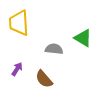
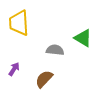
gray semicircle: moved 1 px right, 1 px down
purple arrow: moved 3 px left
brown semicircle: rotated 84 degrees clockwise
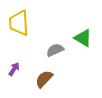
gray semicircle: rotated 30 degrees counterclockwise
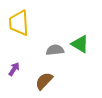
green triangle: moved 3 px left, 6 px down
gray semicircle: rotated 18 degrees clockwise
brown semicircle: moved 2 px down
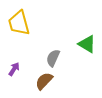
yellow trapezoid: rotated 12 degrees counterclockwise
green triangle: moved 7 px right
gray semicircle: moved 2 px left, 8 px down; rotated 60 degrees counterclockwise
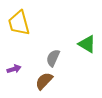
purple arrow: rotated 40 degrees clockwise
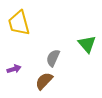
green triangle: rotated 18 degrees clockwise
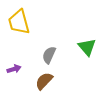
yellow trapezoid: moved 1 px up
green triangle: moved 3 px down
gray semicircle: moved 4 px left, 3 px up
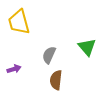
brown semicircle: moved 12 px right, 1 px up; rotated 36 degrees counterclockwise
